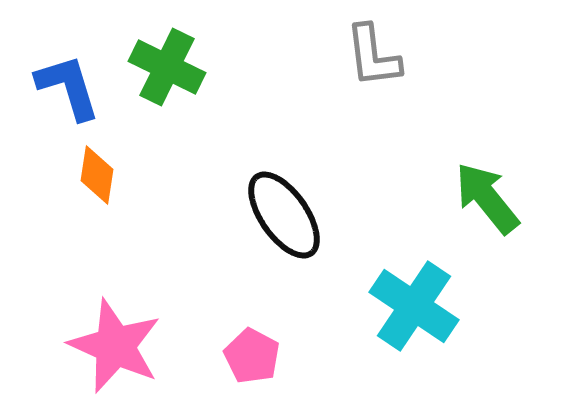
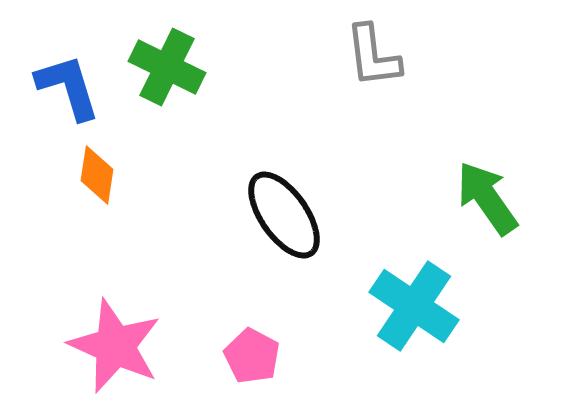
green arrow: rotated 4 degrees clockwise
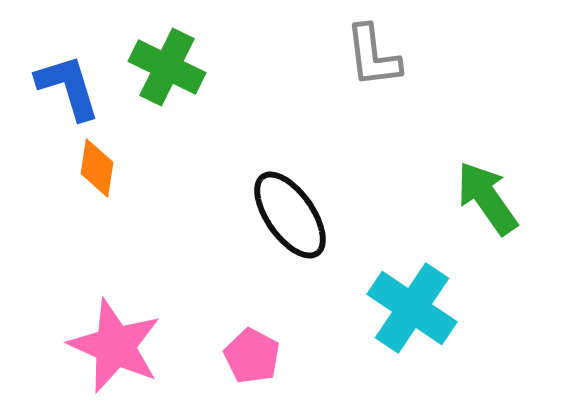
orange diamond: moved 7 px up
black ellipse: moved 6 px right
cyan cross: moved 2 px left, 2 px down
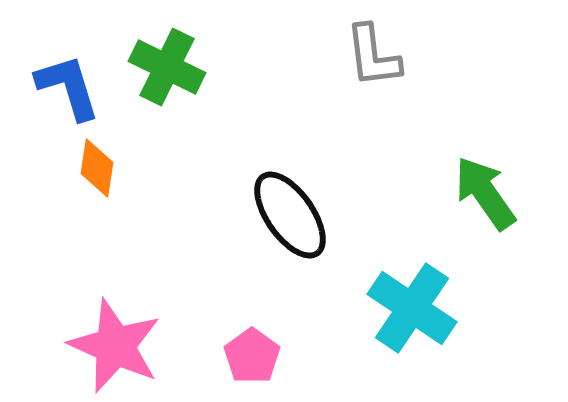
green arrow: moved 2 px left, 5 px up
pink pentagon: rotated 8 degrees clockwise
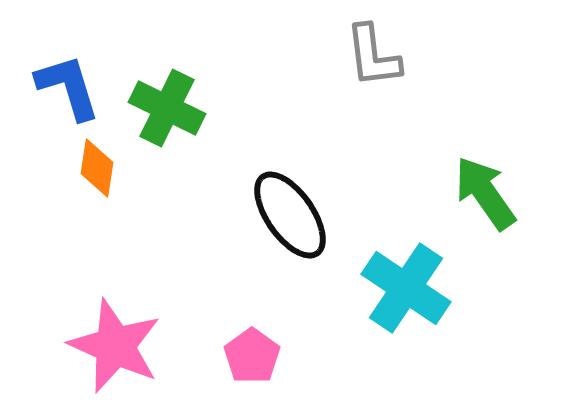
green cross: moved 41 px down
cyan cross: moved 6 px left, 20 px up
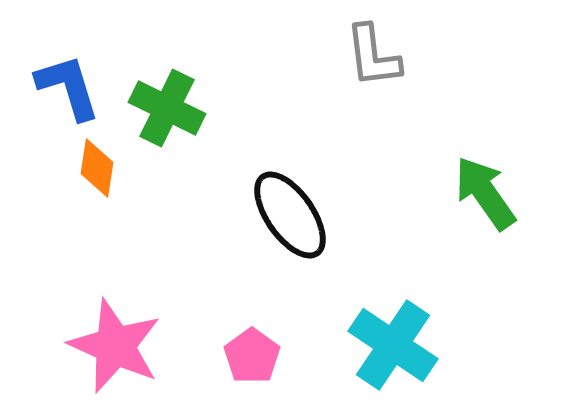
cyan cross: moved 13 px left, 57 px down
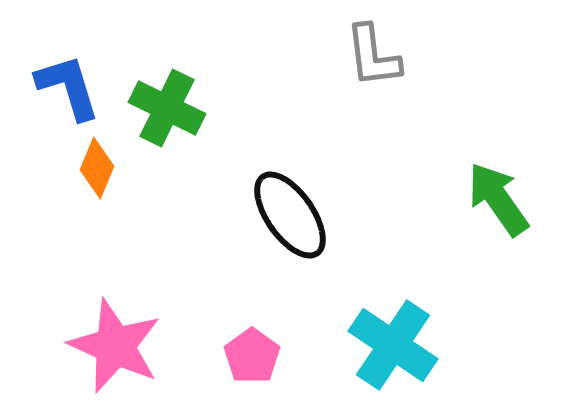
orange diamond: rotated 14 degrees clockwise
green arrow: moved 13 px right, 6 px down
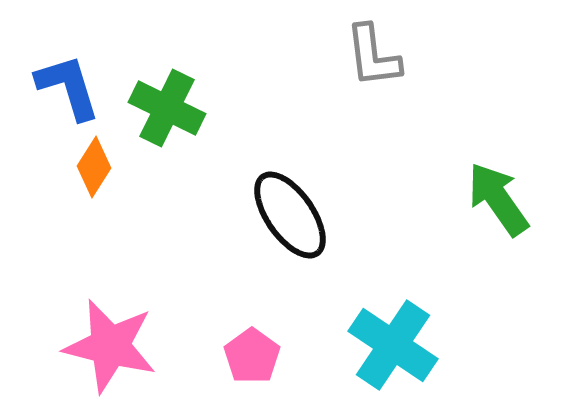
orange diamond: moved 3 px left, 1 px up; rotated 10 degrees clockwise
pink star: moved 5 px left; rotated 10 degrees counterclockwise
